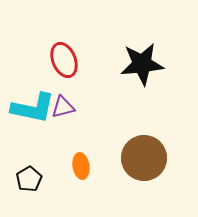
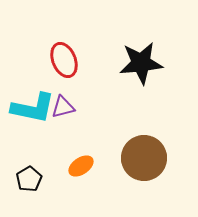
black star: moved 1 px left, 1 px up
orange ellipse: rotated 65 degrees clockwise
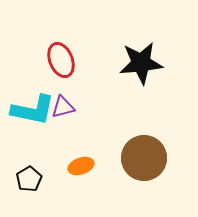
red ellipse: moved 3 px left
cyan L-shape: moved 2 px down
orange ellipse: rotated 15 degrees clockwise
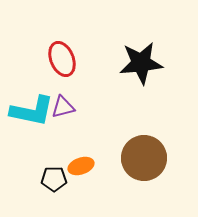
red ellipse: moved 1 px right, 1 px up
cyan L-shape: moved 1 px left, 1 px down
black pentagon: moved 25 px right; rotated 30 degrees clockwise
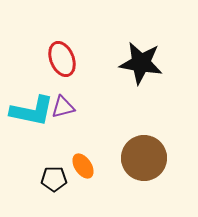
black star: rotated 15 degrees clockwise
orange ellipse: moved 2 px right; rotated 75 degrees clockwise
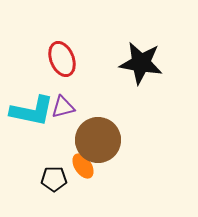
brown circle: moved 46 px left, 18 px up
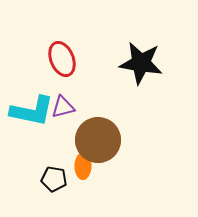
orange ellipse: rotated 35 degrees clockwise
black pentagon: rotated 10 degrees clockwise
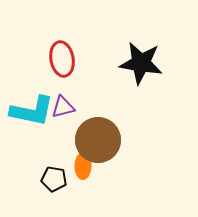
red ellipse: rotated 12 degrees clockwise
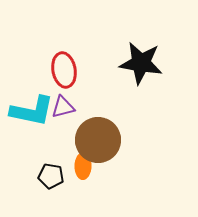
red ellipse: moved 2 px right, 11 px down
black pentagon: moved 3 px left, 3 px up
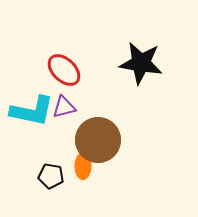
red ellipse: rotated 36 degrees counterclockwise
purple triangle: moved 1 px right
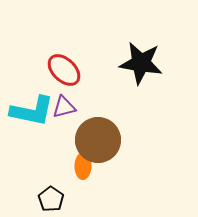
black pentagon: moved 23 px down; rotated 25 degrees clockwise
